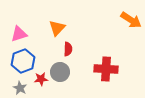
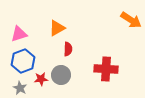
orange triangle: rotated 18 degrees clockwise
gray circle: moved 1 px right, 3 px down
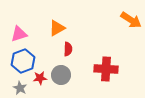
red star: moved 1 px left, 1 px up
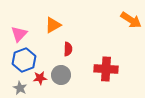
orange triangle: moved 4 px left, 3 px up
pink triangle: rotated 30 degrees counterclockwise
blue hexagon: moved 1 px right, 1 px up
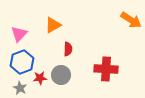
blue hexagon: moved 2 px left, 2 px down
